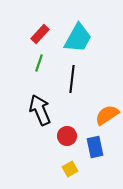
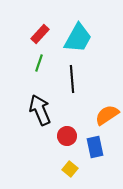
black line: rotated 12 degrees counterclockwise
yellow square: rotated 21 degrees counterclockwise
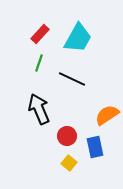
black line: rotated 60 degrees counterclockwise
black arrow: moved 1 px left, 1 px up
yellow square: moved 1 px left, 6 px up
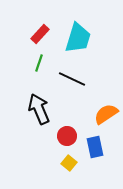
cyan trapezoid: rotated 12 degrees counterclockwise
orange semicircle: moved 1 px left, 1 px up
